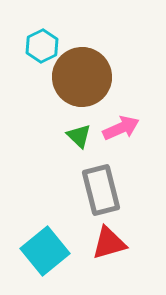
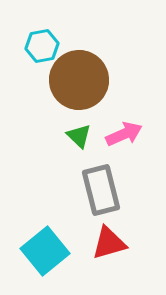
cyan hexagon: rotated 16 degrees clockwise
brown circle: moved 3 px left, 3 px down
pink arrow: moved 3 px right, 6 px down
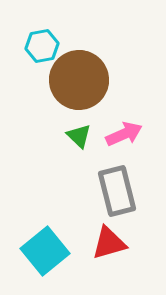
gray rectangle: moved 16 px right, 1 px down
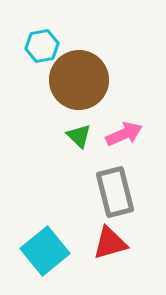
gray rectangle: moved 2 px left, 1 px down
red triangle: moved 1 px right
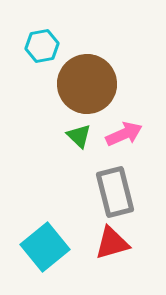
brown circle: moved 8 px right, 4 px down
red triangle: moved 2 px right
cyan square: moved 4 px up
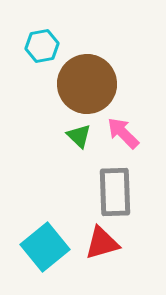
pink arrow: moved 1 px left, 1 px up; rotated 111 degrees counterclockwise
gray rectangle: rotated 12 degrees clockwise
red triangle: moved 10 px left
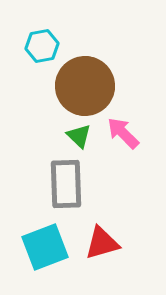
brown circle: moved 2 px left, 2 px down
gray rectangle: moved 49 px left, 8 px up
cyan square: rotated 18 degrees clockwise
